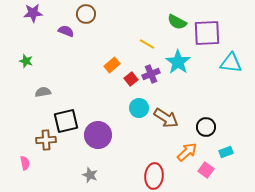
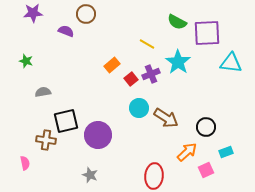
brown cross: rotated 12 degrees clockwise
pink square: rotated 28 degrees clockwise
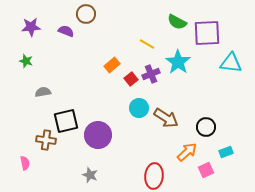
purple star: moved 2 px left, 14 px down
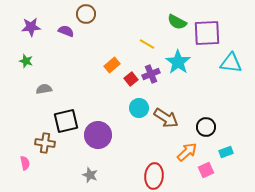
gray semicircle: moved 1 px right, 3 px up
brown cross: moved 1 px left, 3 px down
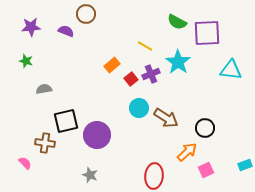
yellow line: moved 2 px left, 2 px down
cyan triangle: moved 7 px down
black circle: moved 1 px left, 1 px down
purple circle: moved 1 px left
cyan rectangle: moved 19 px right, 13 px down
pink semicircle: rotated 32 degrees counterclockwise
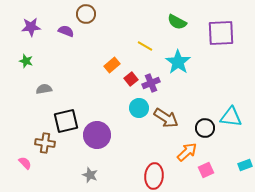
purple square: moved 14 px right
cyan triangle: moved 47 px down
purple cross: moved 9 px down
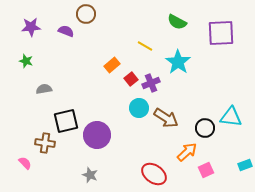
red ellipse: moved 2 px up; rotated 60 degrees counterclockwise
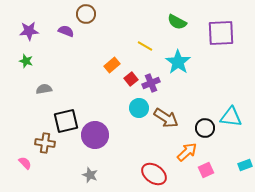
purple star: moved 2 px left, 4 px down
purple circle: moved 2 px left
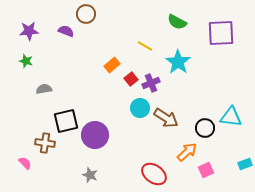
cyan circle: moved 1 px right
cyan rectangle: moved 1 px up
